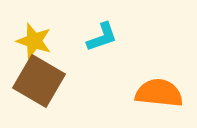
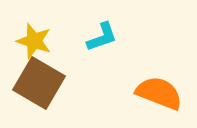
brown square: moved 2 px down
orange semicircle: rotated 15 degrees clockwise
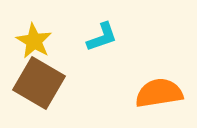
yellow star: rotated 12 degrees clockwise
orange semicircle: rotated 30 degrees counterclockwise
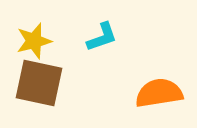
yellow star: rotated 27 degrees clockwise
brown square: rotated 18 degrees counterclockwise
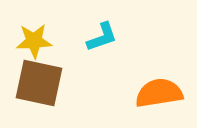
yellow star: rotated 12 degrees clockwise
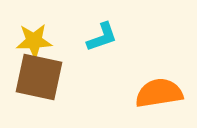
brown square: moved 6 px up
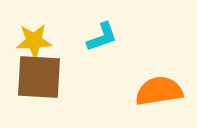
brown square: rotated 9 degrees counterclockwise
orange semicircle: moved 2 px up
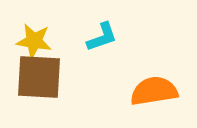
yellow star: rotated 12 degrees clockwise
orange semicircle: moved 5 px left
